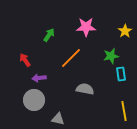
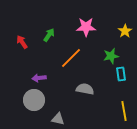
red arrow: moved 3 px left, 18 px up
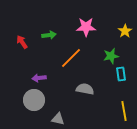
green arrow: rotated 48 degrees clockwise
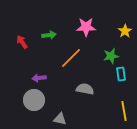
gray triangle: moved 2 px right
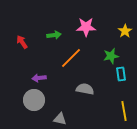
green arrow: moved 5 px right
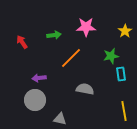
gray circle: moved 1 px right
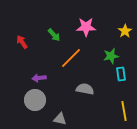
green arrow: rotated 56 degrees clockwise
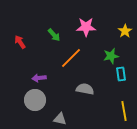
red arrow: moved 2 px left
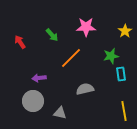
green arrow: moved 2 px left
gray semicircle: rotated 24 degrees counterclockwise
gray circle: moved 2 px left, 1 px down
gray triangle: moved 6 px up
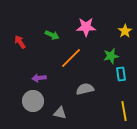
green arrow: rotated 24 degrees counterclockwise
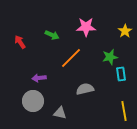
green star: moved 1 px left, 1 px down
